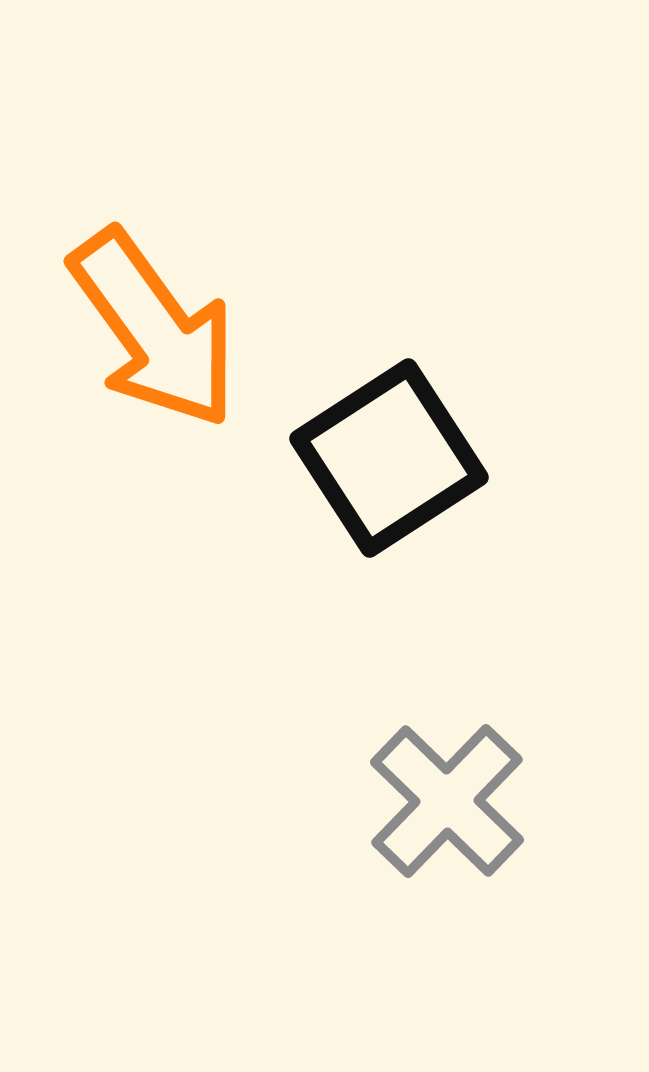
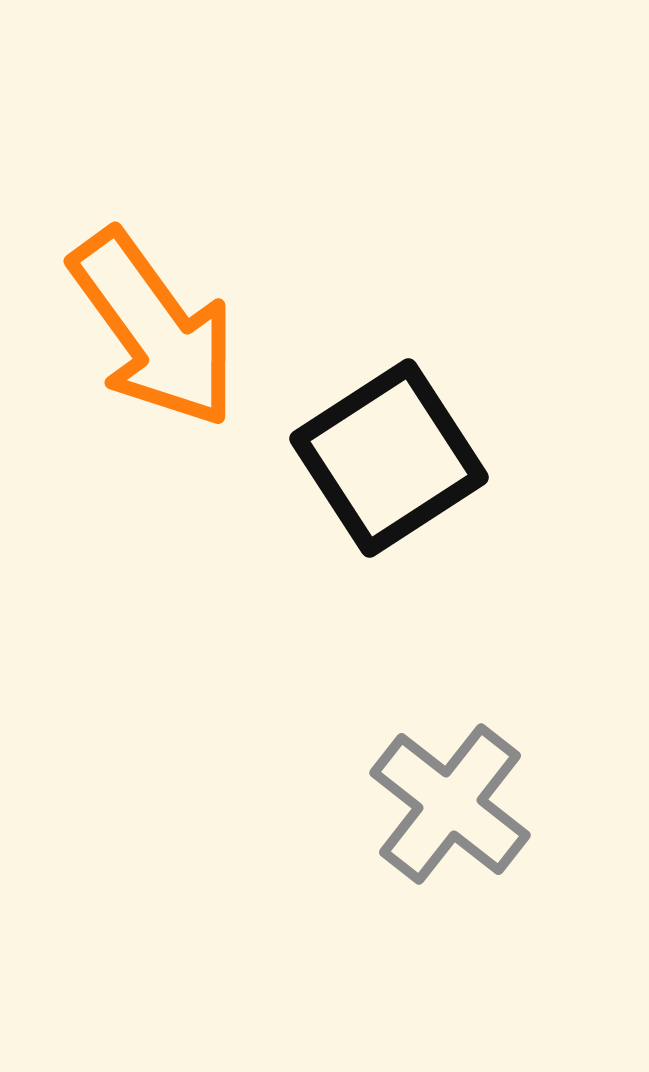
gray cross: moved 3 px right, 3 px down; rotated 6 degrees counterclockwise
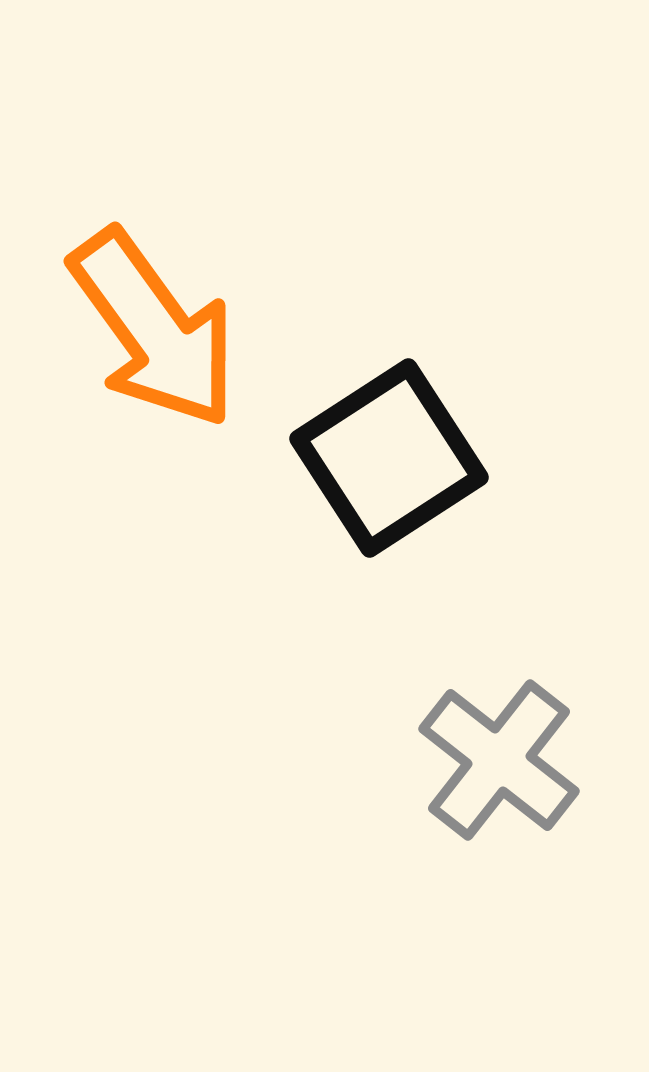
gray cross: moved 49 px right, 44 px up
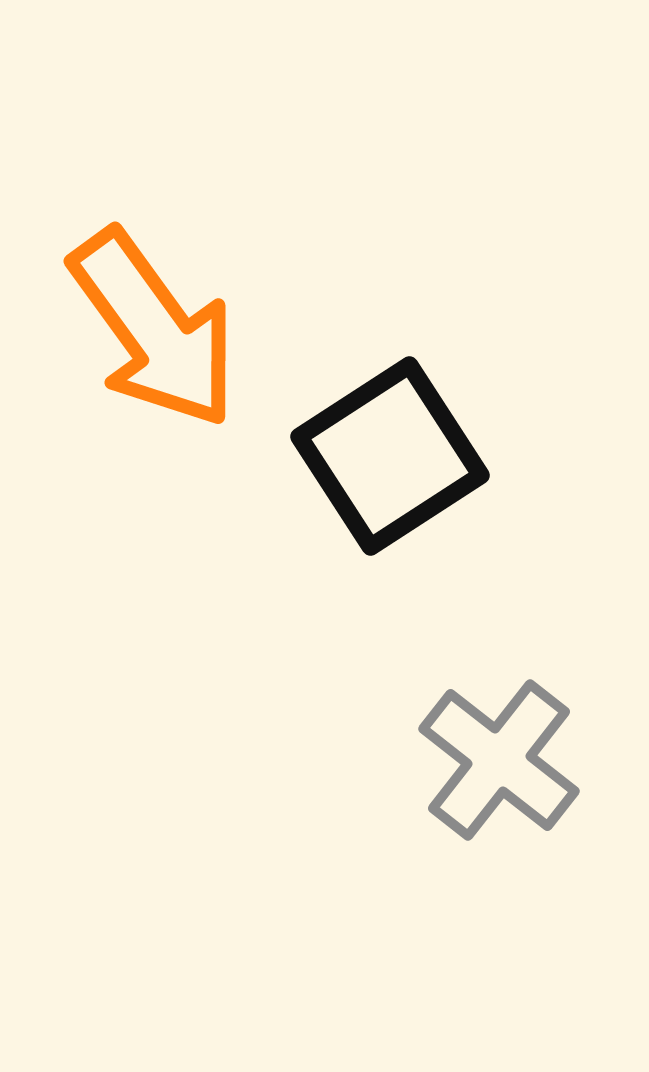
black square: moved 1 px right, 2 px up
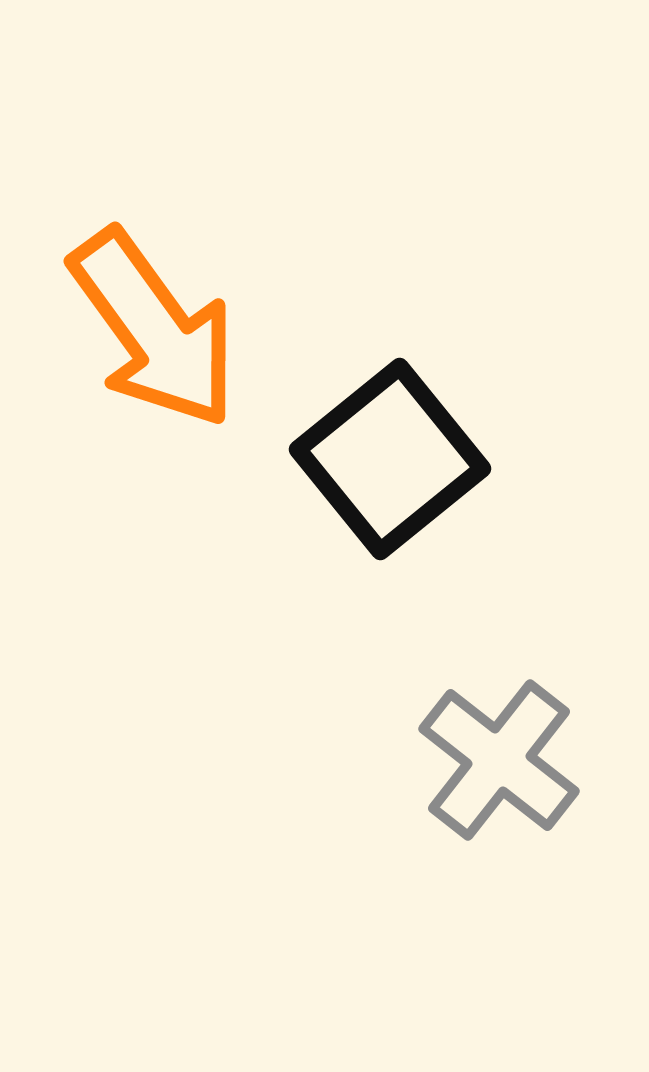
black square: moved 3 px down; rotated 6 degrees counterclockwise
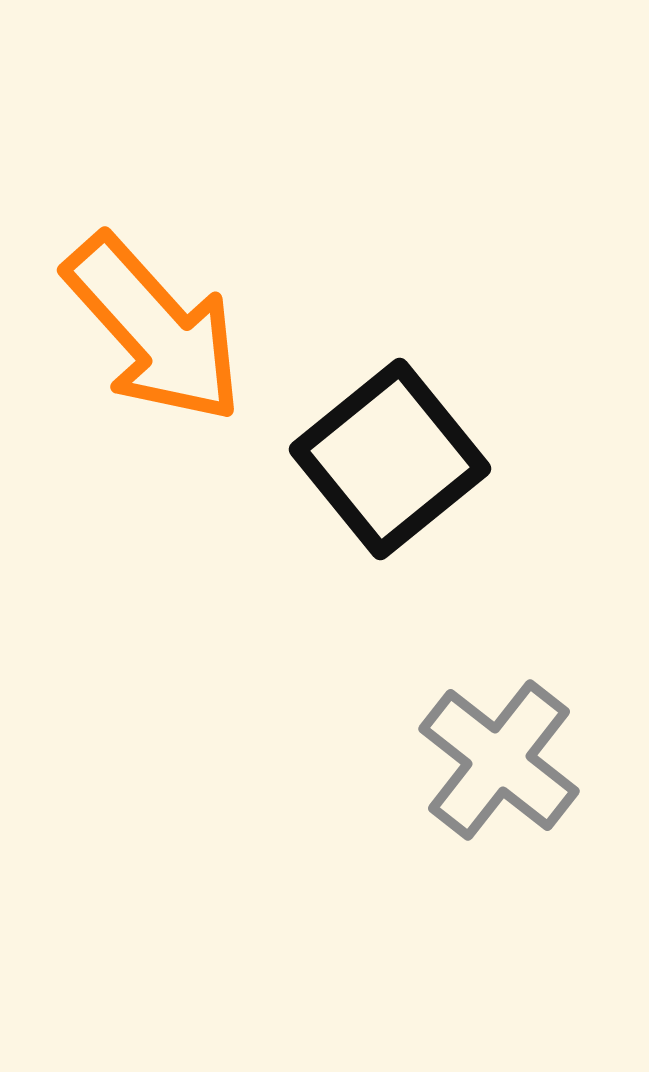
orange arrow: rotated 6 degrees counterclockwise
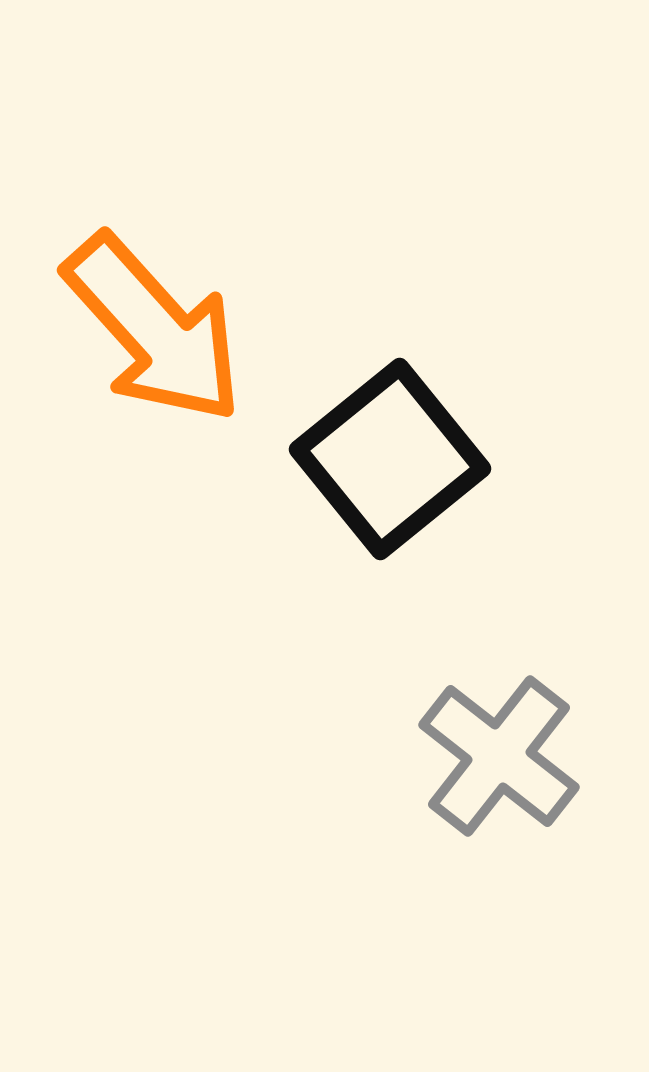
gray cross: moved 4 px up
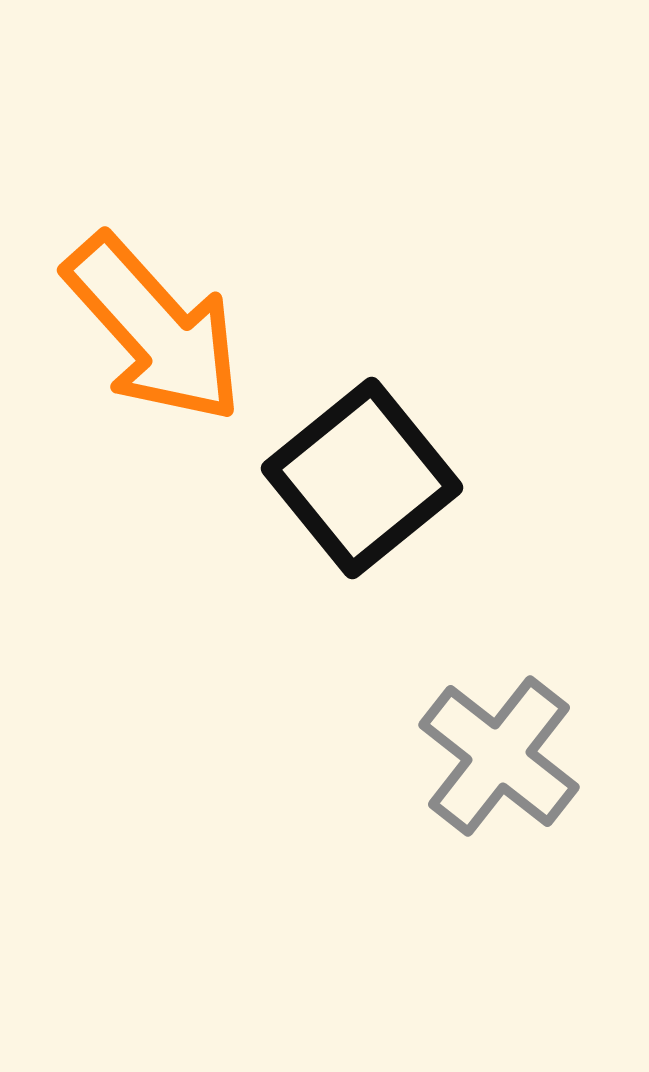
black square: moved 28 px left, 19 px down
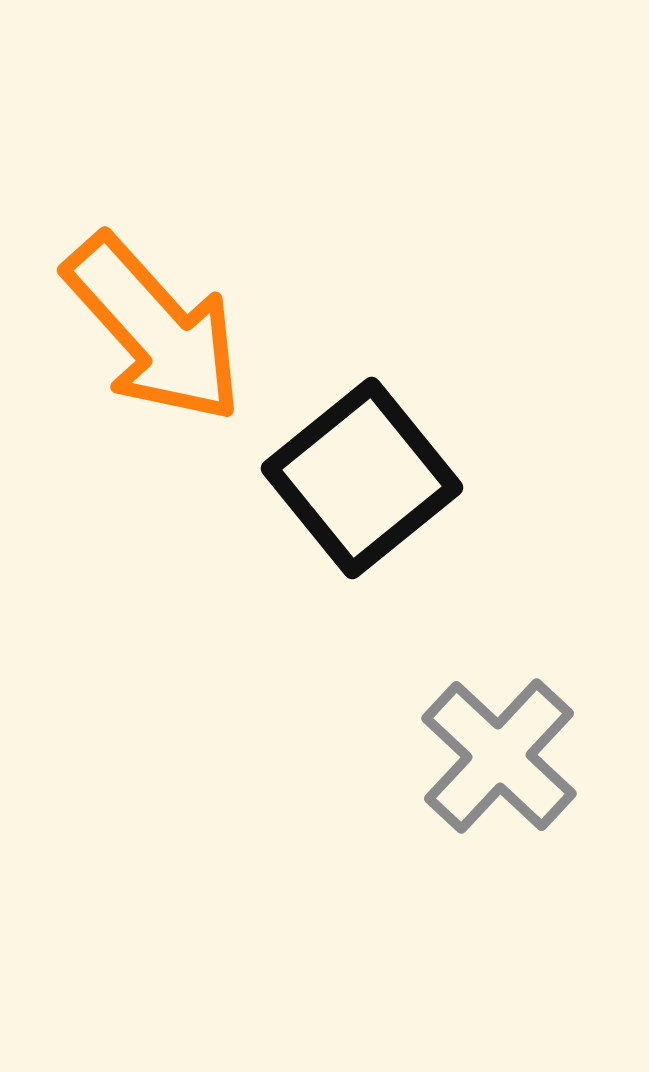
gray cross: rotated 5 degrees clockwise
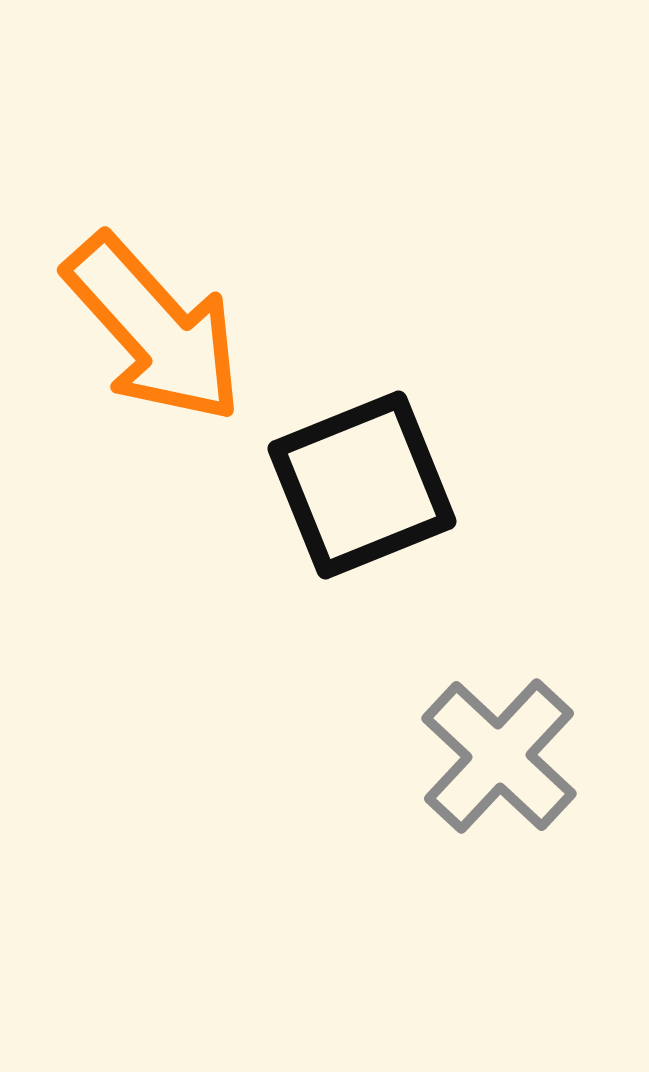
black square: moved 7 px down; rotated 17 degrees clockwise
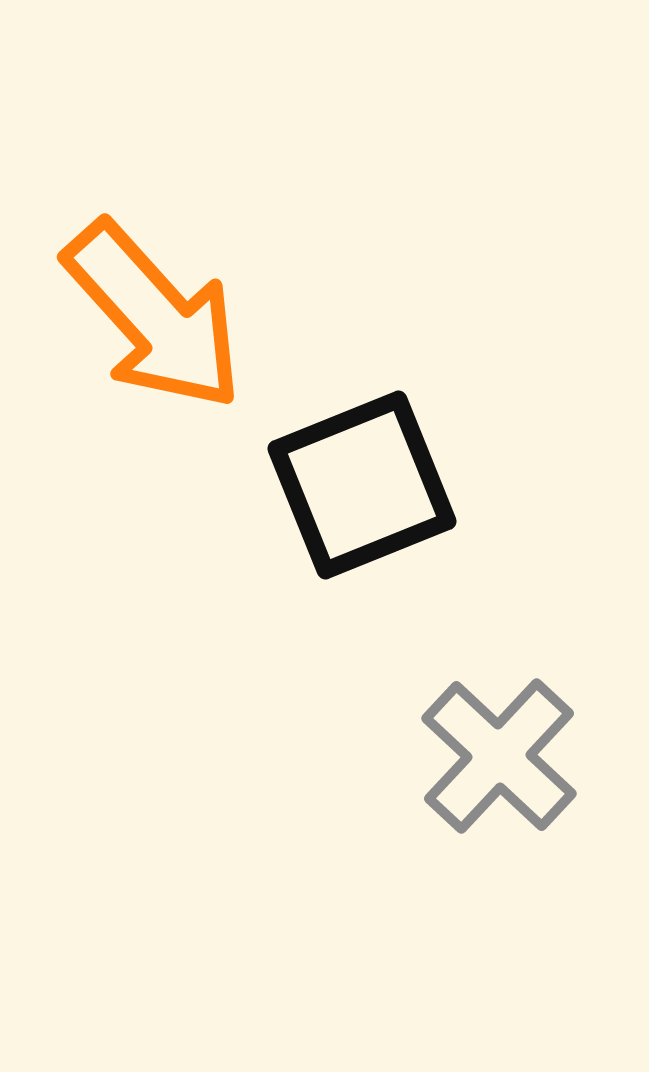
orange arrow: moved 13 px up
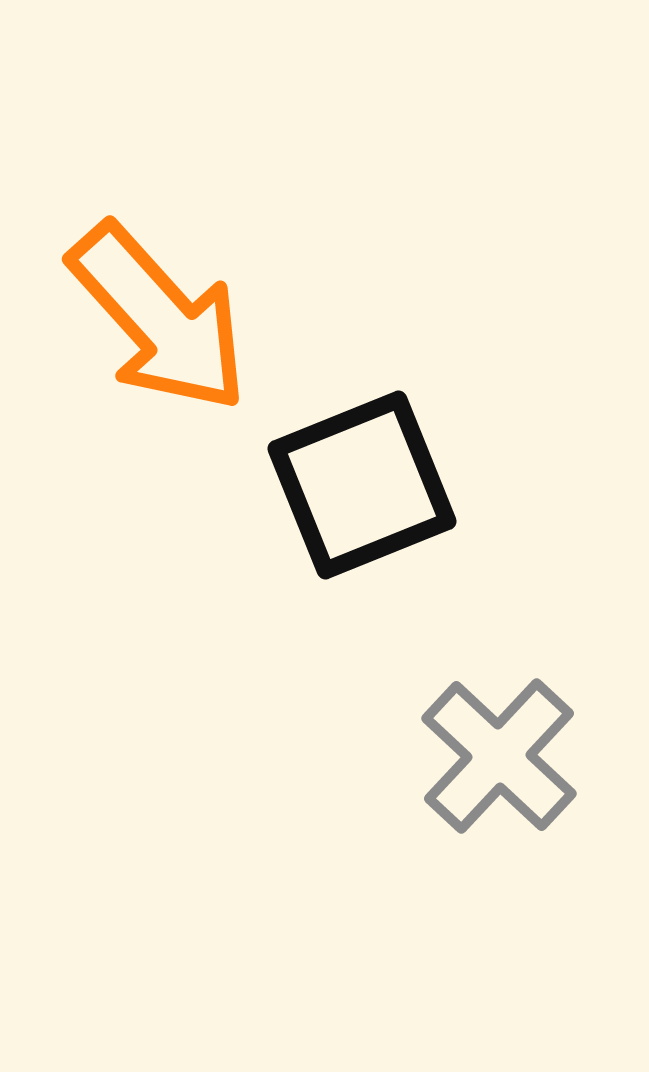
orange arrow: moved 5 px right, 2 px down
